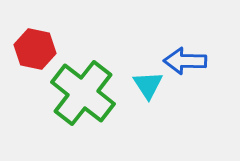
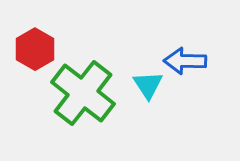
red hexagon: rotated 18 degrees clockwise
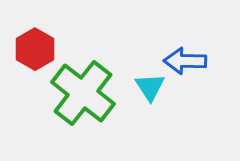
cyan triangle: moved 2 px right, 2 px down
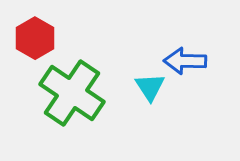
red hexagon: moved 11 px up
green cross: moved 11 px left; rotated 4 degrees counterclockwise
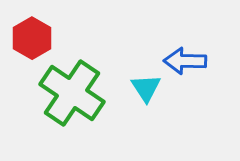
red hexagon: moved 3 px left
cyan triangle: moved 4 px left, 1 px down
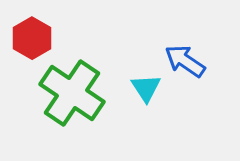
blue arrow: rotated 33 degrees clockwise
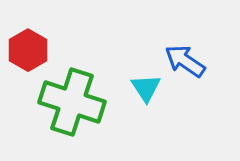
red hexagon: moved 4 px left, 12 px down
green cross: moved 9 px down; rotated 16 degrees counterclockwise
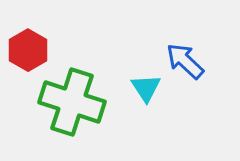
blue arrow: rotated 9 degrees clockwise
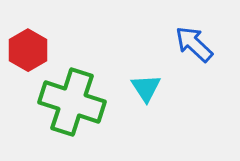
blue arrow: moved 9 px right, 17 px up
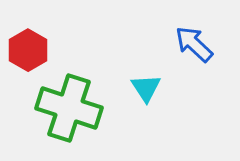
green cross: moved 3 px left, 6 px down
